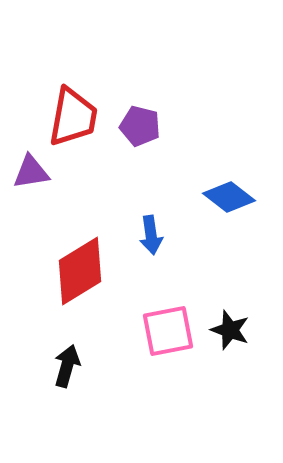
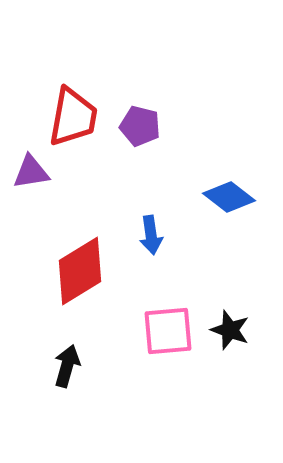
pink square: rotated 6 degrees clockwise
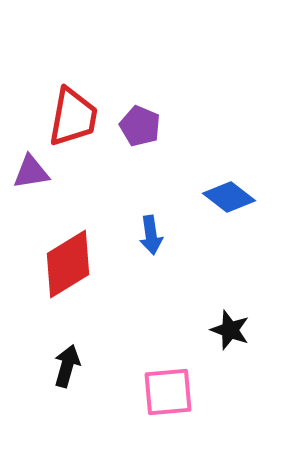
purple pentagon: rotated 9 degrees clockwise
red diamond: moved 12 px left, 7 px up
pink square: moved 61 px down
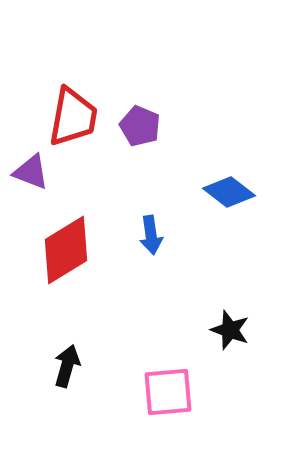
purple triangle: rotated 30 degrees clockwise
blue diamond: moved 5 px up
red diamond: moved 2 px left, 14 px up
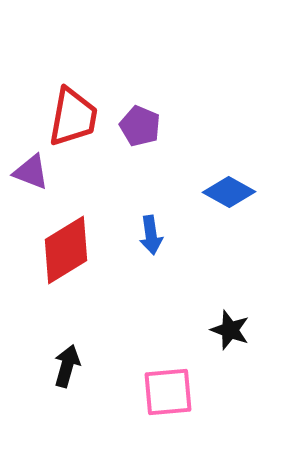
blue diamond: rotated 9 degrees counterclockwise
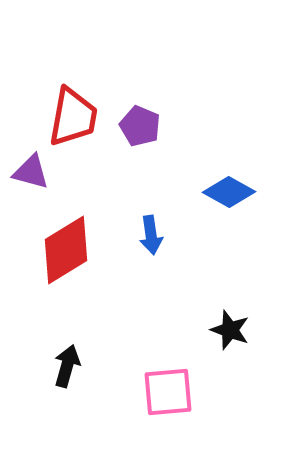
purple triangle: rotated 6 degrees counterclockwise
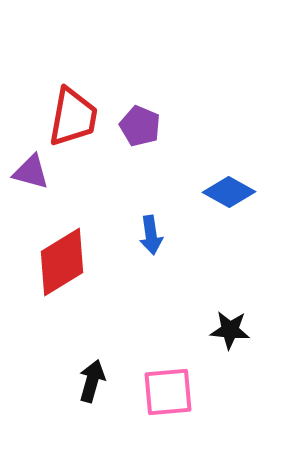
red diamond: moved 4 px left, 12 px down
black star: rotated 15 degrees counterclockwise
black arrow: moved 25 px right, 15 px down
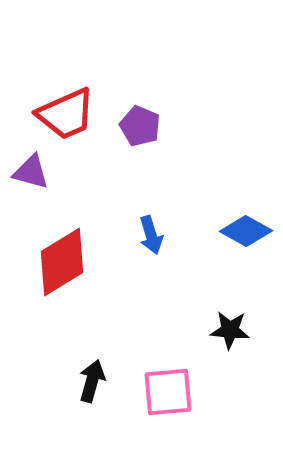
red trapezoid: moved 7 px left, 3 px up; rotated 56 degrees clockwise
blue diamond: moved 17 px right, 39 px down
blue arrow: rotated 9 degrees counterclockwise
